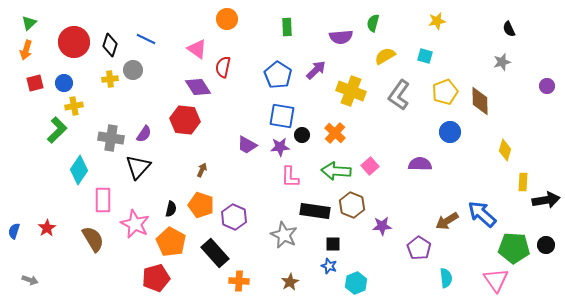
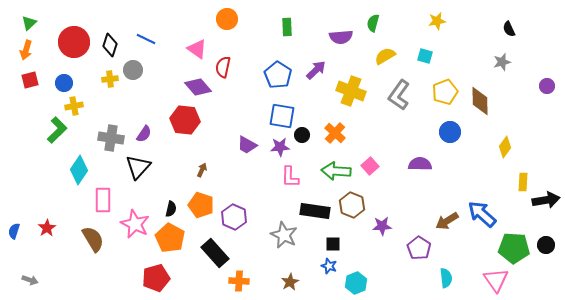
red square at (35, 83): moved 5 px left, 3 px up
purple diamond at (198, 87): rotated 8 degrees counterclockwise
yellow diamond at (505, 150): moved 3 px up; rotated 20 degrees clockwise
orange pentagon at (171, 242): moved 1 px left, 4 px up
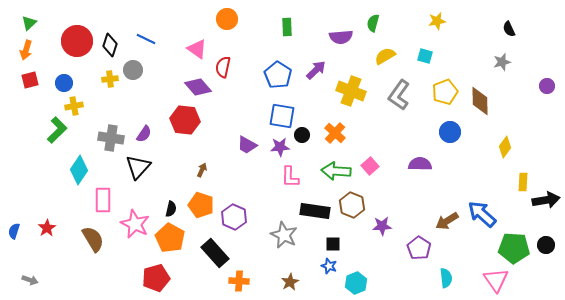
red circle at (74, 42): moved 3 px right, 1 px up
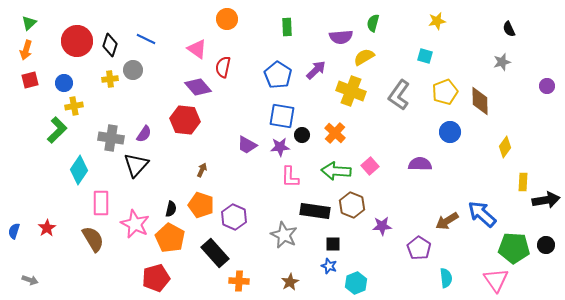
yellow semicircle at (385, 56): moved 21 px left, 1 px down
black triangle at (138, 167): moved 2 px left, 2 px up
pink rectangle at (103, 200): moved 2 px left, 3 px down
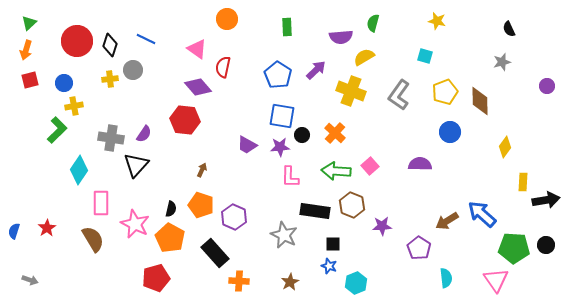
yellow star at (437, 21): rotated 24 degrees clockwise
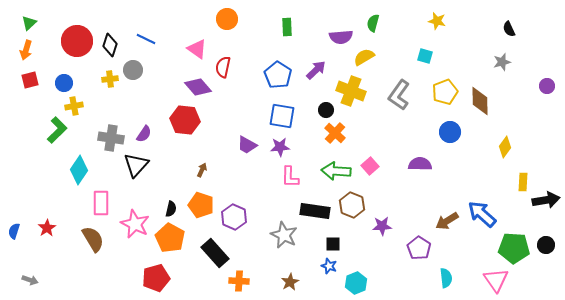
black circle at (302, 135): moved 24 px right, 25 px up
